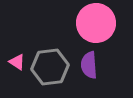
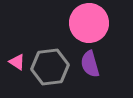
pink circle: moved 7 px left
purple semicircle: moved 1 px right, 1 px up; rotated 12 degrees counterclockwise
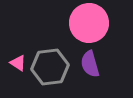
pink triangle: moved 1 px right, 1 px down
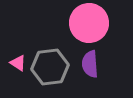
purple semicircle: rotated 12 degrees clockwise
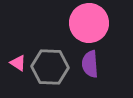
gray hexagon: rotated 9 degrees clockwise
